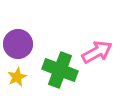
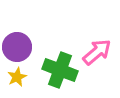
purple circle: moved 1 px left, 3 px down
pink arrow: rotated 12 degrees counterclockwise
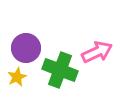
purple circle: moved 9 px right, 1 px down
pink arrow: rotated 16 degrees clockwise
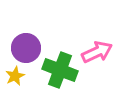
yellow star: moved 2 px left, 1 px up
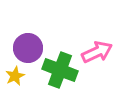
purple circle: moved 2 px right
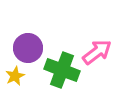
pink arrow: rotated 12 degrees counterclockwise
green cross: moved 2 px right
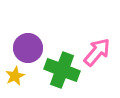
pink arrow: rotated 12 degrees counterclockwise
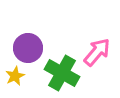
green cross: moved 3 px down; rotated 8 degrees clockwise
